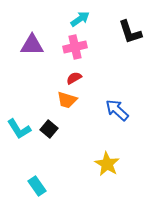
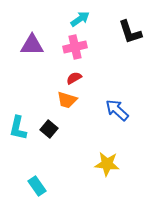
cyan L-shape: moved 1 px left, 1 px up; rotated 45 degrees clockwise
yellow star: rotated 25 degrees counterclockwise
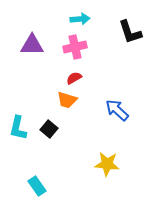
cyan arrow: rotated 30 degrees clockwise
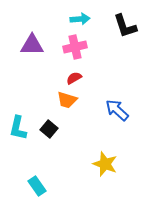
black L-shape: moved 5 px left, 6 px up
yellow star: moved 2 px left; rotated 15 degrees clockwise
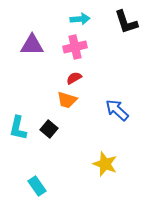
black L-shape: moved 1 px right, 4 px up
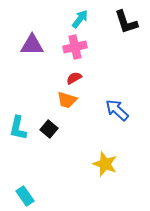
cyan arrow: rotated 48 degrees counterclockwise
cyan rectangle: moved 12 px left, 10 px down
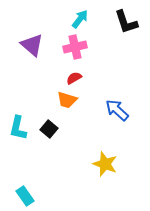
purple triangle: rotated 40 degrees clockwise
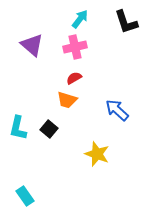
yellow star: moved 8 px left, 10 px up
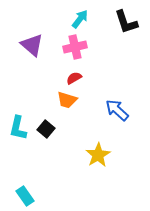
black square: moved 3 px left
yellow star: moved 1 px right, 1 px down; rotated 20 degrees clockwise
